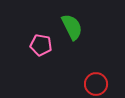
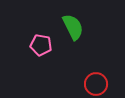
green semicircle: moved 1 px right
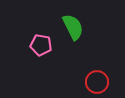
red circle: moved 1 px right, 2 px up
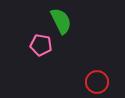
green semicircle: moved 12 px left, 6 px up
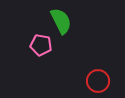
red circle: moved 1 px right, 1 px up
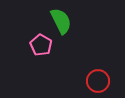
pink pentagon: rotated 20 degrees clockwise
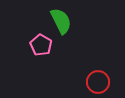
red circle: moved 1 px down
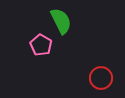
red circle: moved 3 px right, 4 px up
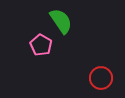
green semicircle: rotated 8 degrees counterclockwise
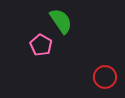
red circle: moved 4 px right, 1 px up
